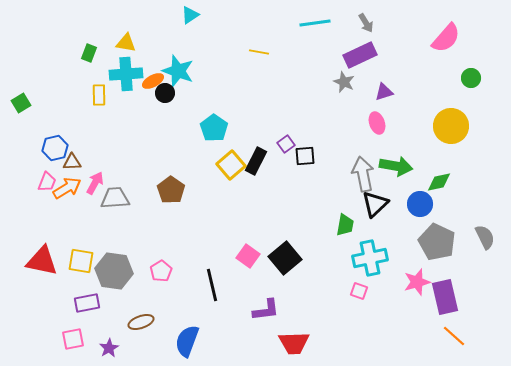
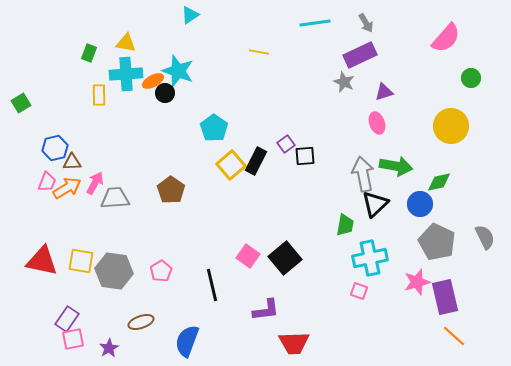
purple rectangle at (87, 303): moved 20 px left, 16 px down; rotated 45 degrees counterclockwise
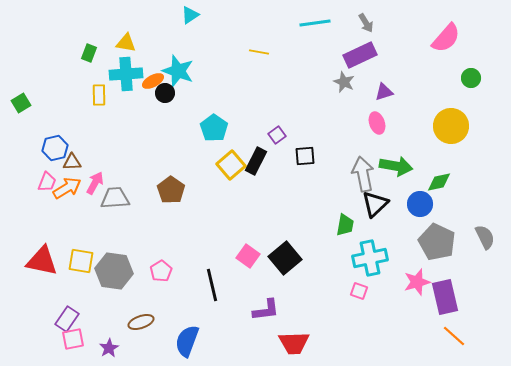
purple square at (286, 144): moved 9 px left, 9 px up
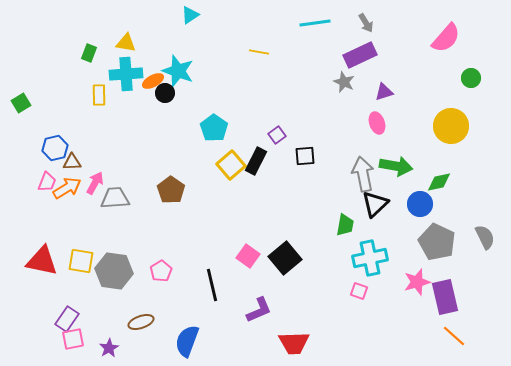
purple L-shape at (266, 310): moved 7 px left; rotated 16 degrees counterclockwise
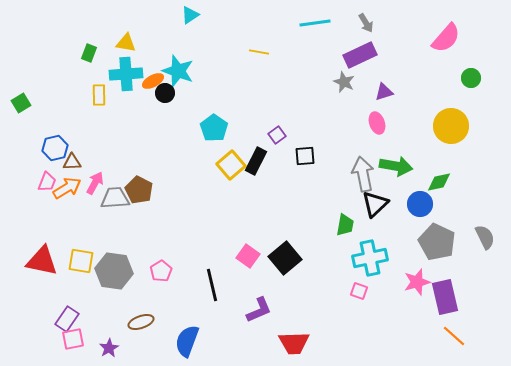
brown pentagon at (171, 190): moved 32 px left; rotated 8 degrees counterclockwise
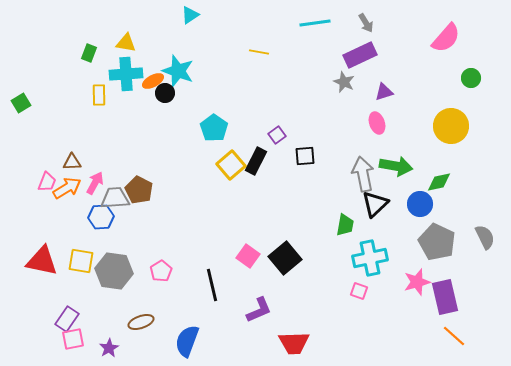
blue hexagon at (55, 148): moved 46 px right, 69 px down; rotated 10 degrees clockwise
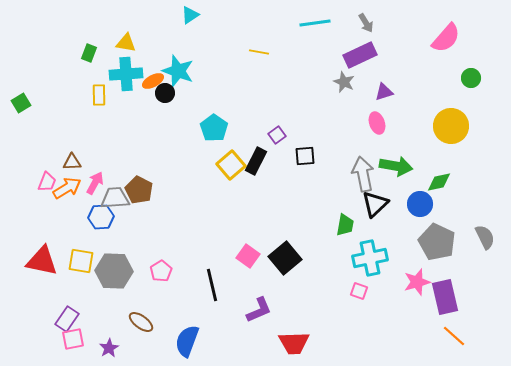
gray hexagon at (114, 271): rotated 6 degrees counterclockwise
brown ellipse at (141, 322): rotated 55 degrees clockwise
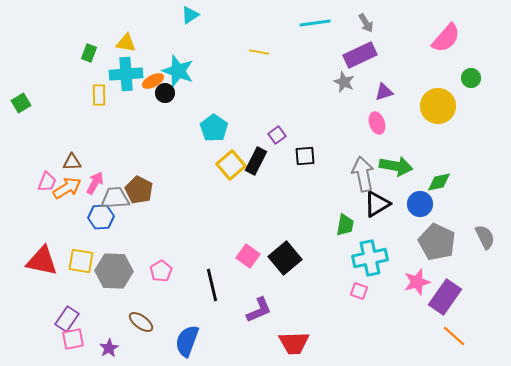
yellow circle at (451, 126): moved 13 px left, 20 px up
black triangle at (375, 204): moved 2 px right; rotated 12 degrees clockwise
purple rectangle at (445, 297): rotated 48 degrees clockwise
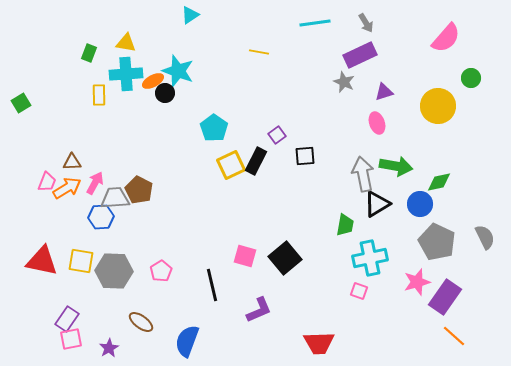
yellow square at (231, 165): rotated 16 degrees clockwise
pink square at (248, 256): moved 3 px left; rotated 20 degrees counterclockwise
pink square at (73, 339): moved 2 px left
red trapezoid at (294, 343): moved 25 px right
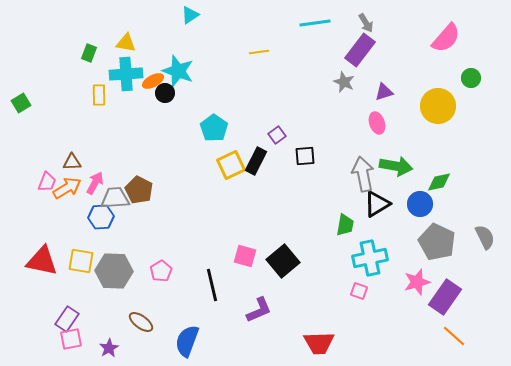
yellow line at (259, 52): rotated 18 degrees counterclockwise
purple rectangle at (360, 55): moved 5 px up; rotated 28 degrees counterclockwise
black square at (285, 258): moved 2 px left, 3 px down
